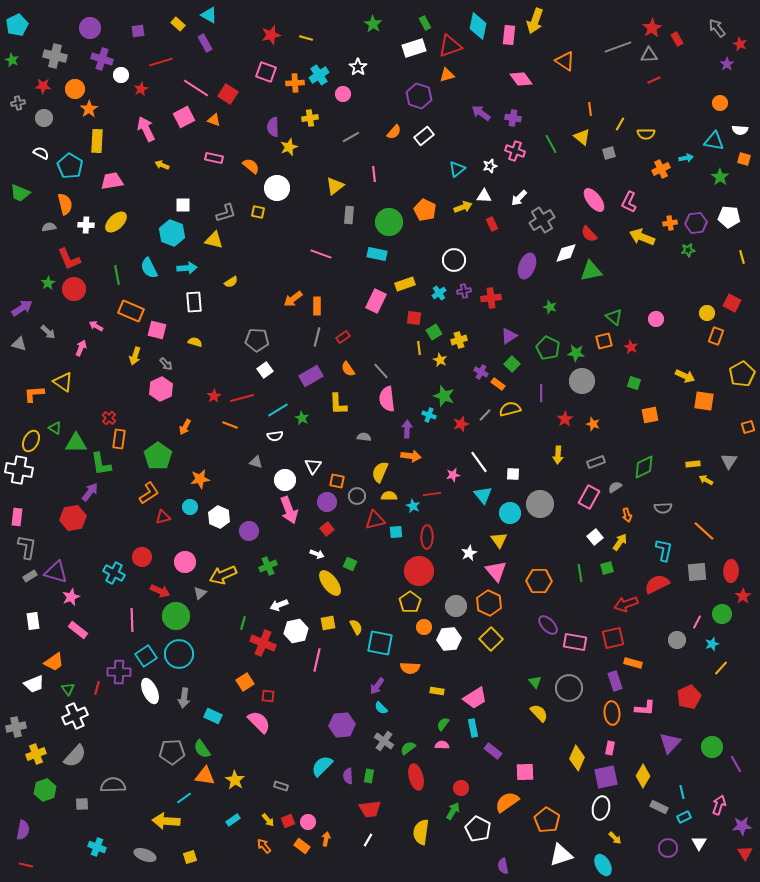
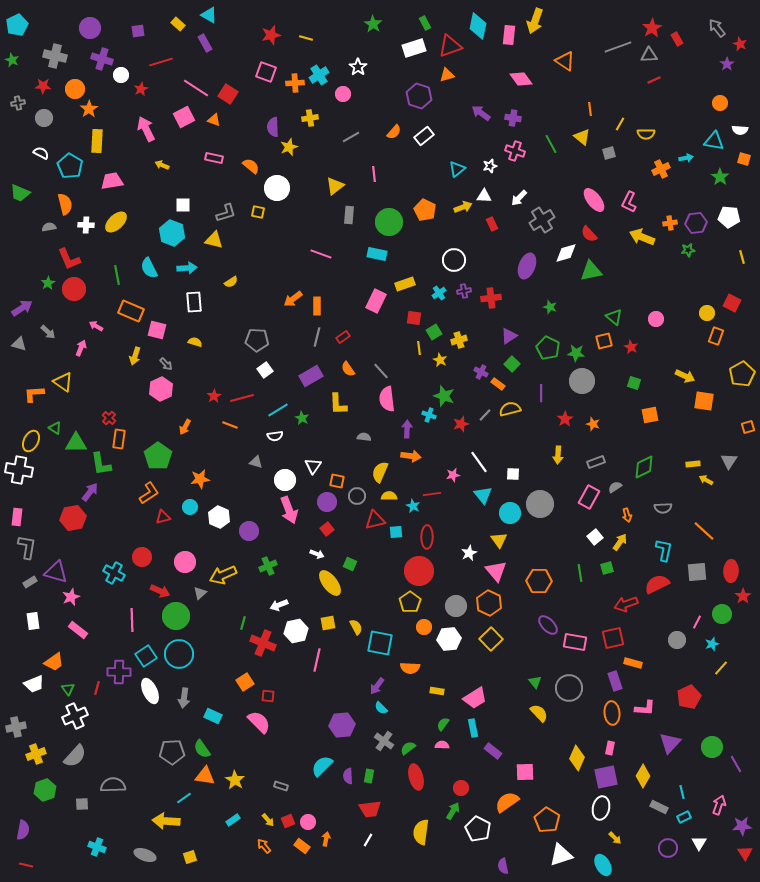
gray rectangle at (30, 576): moved 6 px down
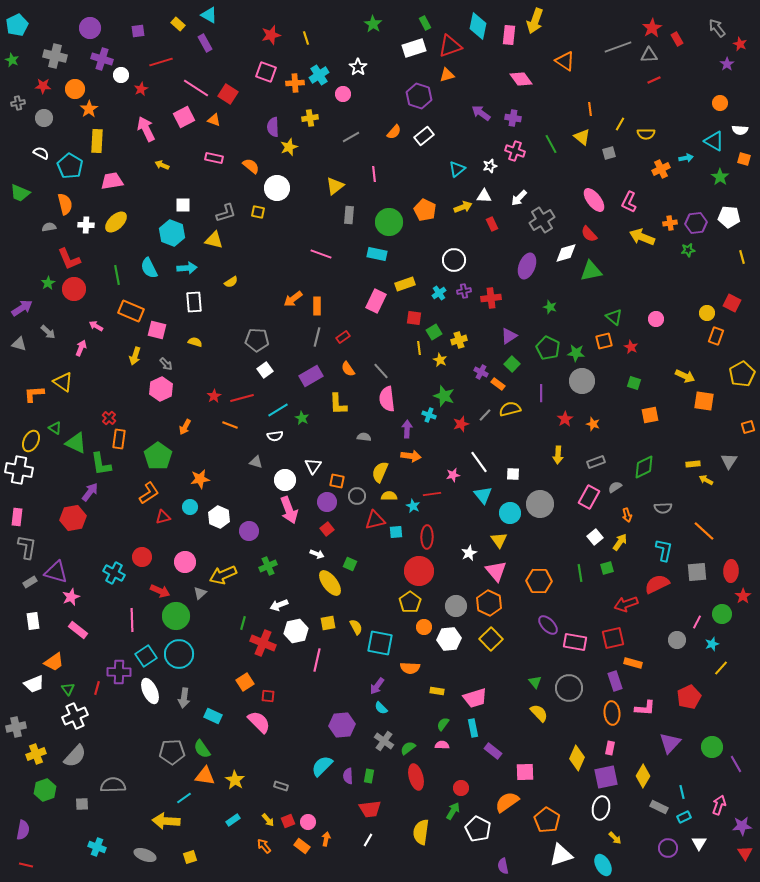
yellow line at (306, 38): rotated 56 degrees clockwise
cyan triangle at (714, 141): rotated 20 degrees clockwise
green triangle at (76, 443): rotated 25 degrees clockwise
pink trapezoid at (475, 698): rotated 15 degrees clockwise
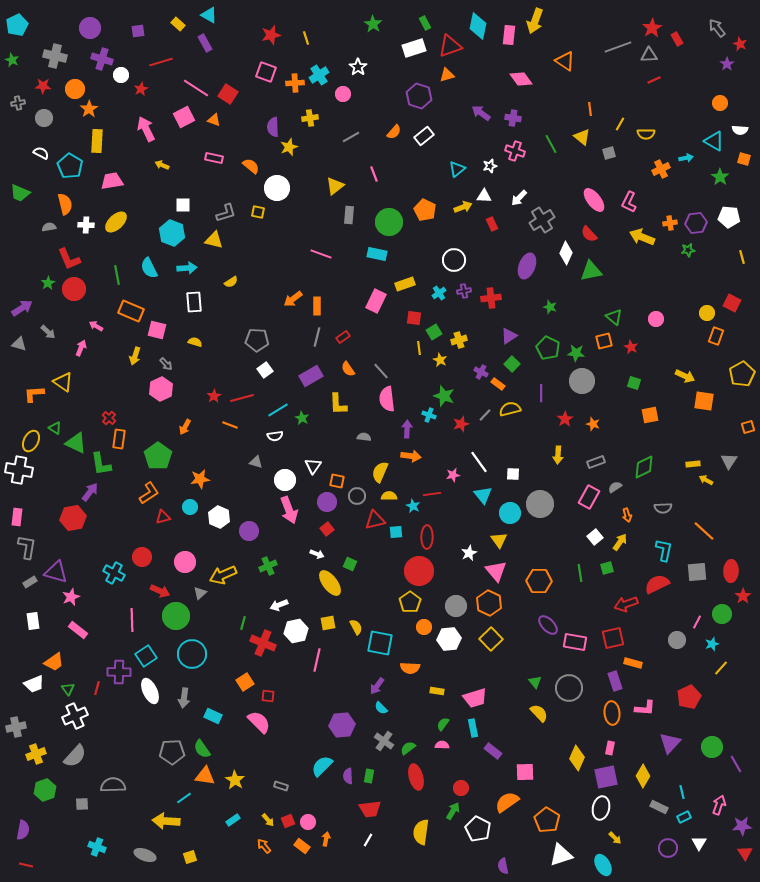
pink line at (374, 174): rotated 14 degrees counterclockwise
white diamond at (566, 253): rotated 50 degrees counterclockwise
cyan circle at (179, 654): moved 13 px right
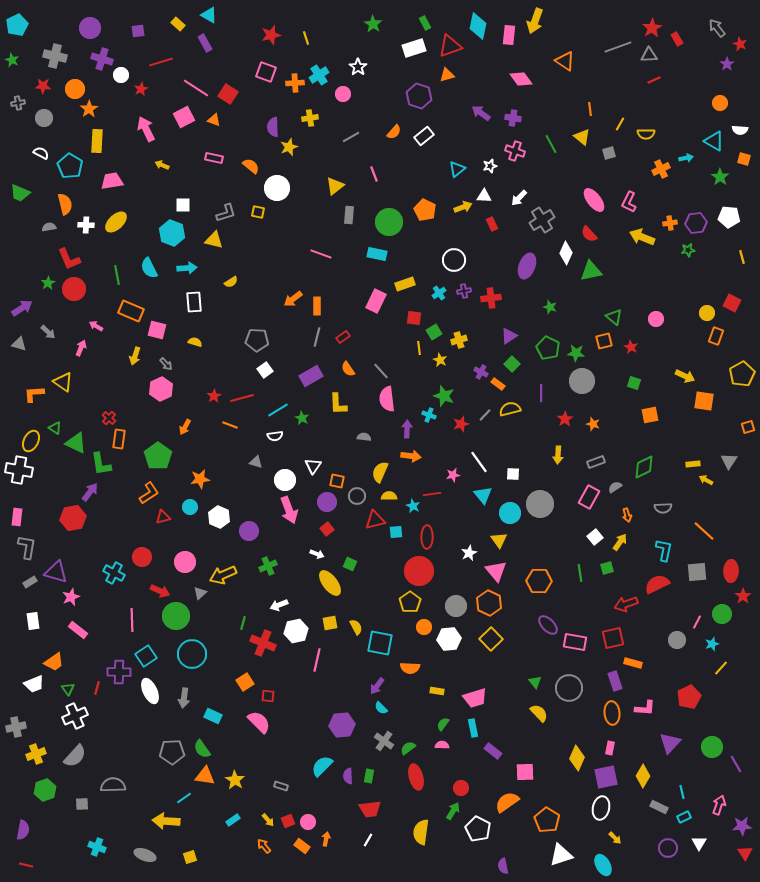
yellow square at (328, 623): moved 2 px right
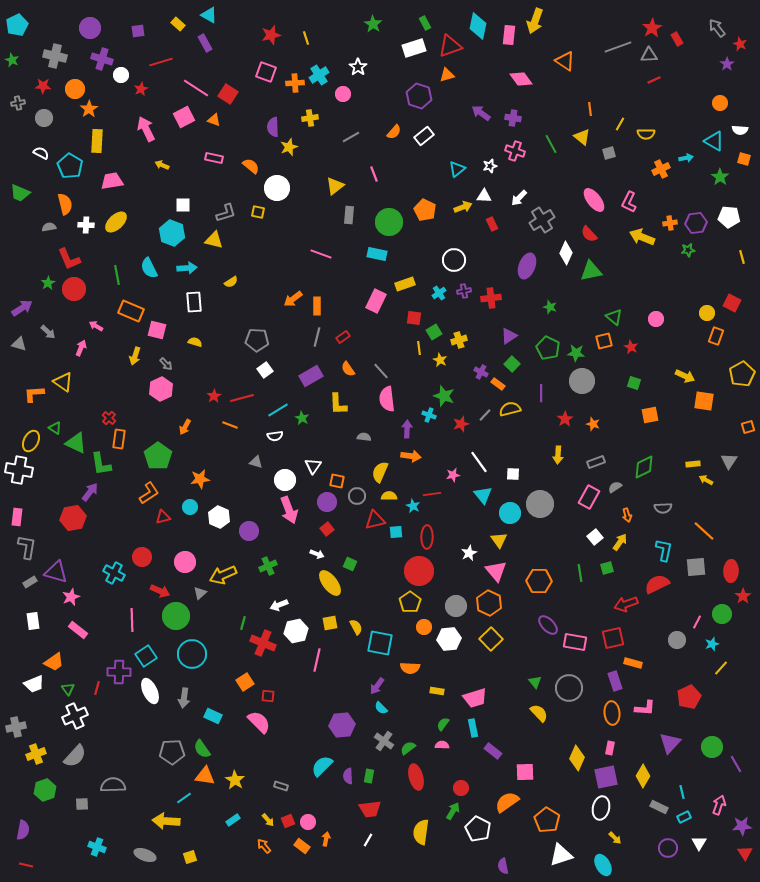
gray square at (697, 572): moved 1 px left, 5 px up
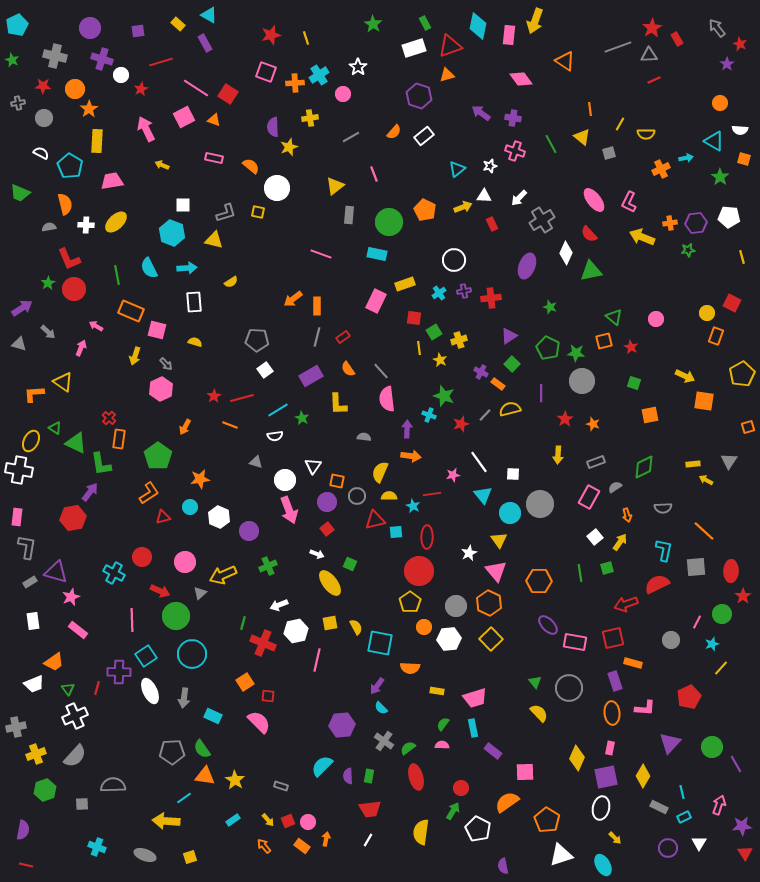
gray circle at (677, 640): moved 6 px left
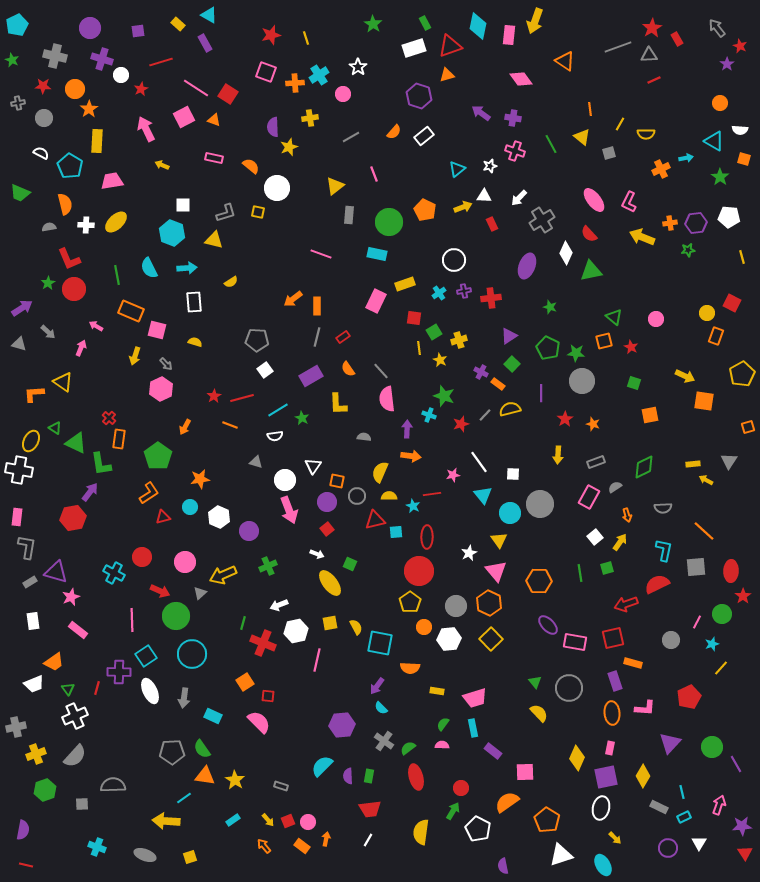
red star at (740, 44): moved 2 px down
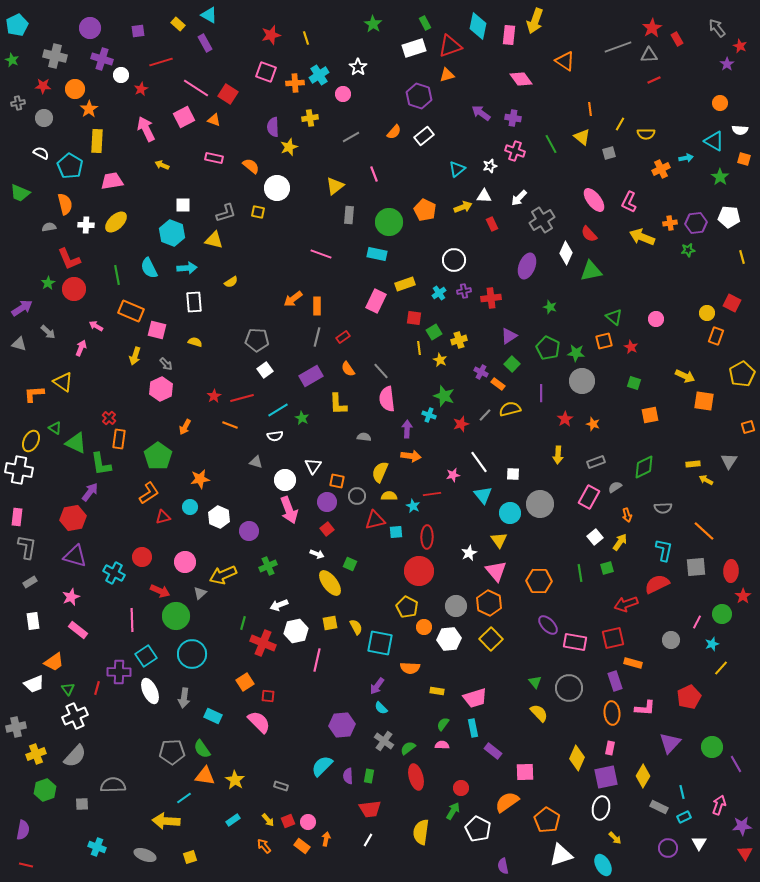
purple triangle at (56, 572): moved 19 px right, 16 px up
yellow pentagon at (410, 602): moved 3 px left, 5 px down; rotated 10 degrees counterclockwise
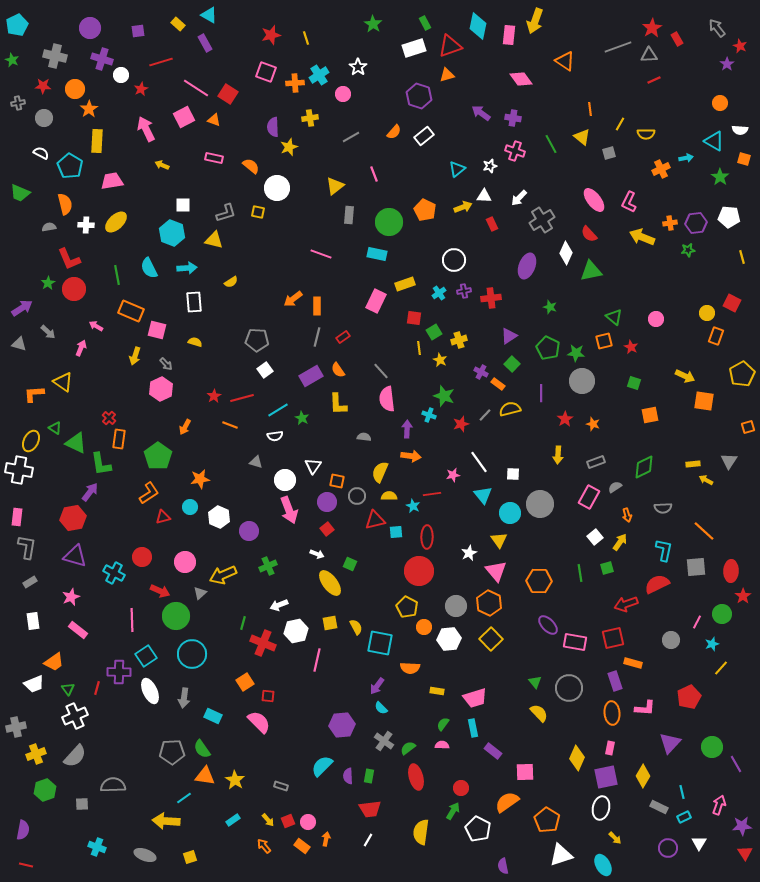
orange semicircle at (348, 369): moved 10 px left, 1 px down
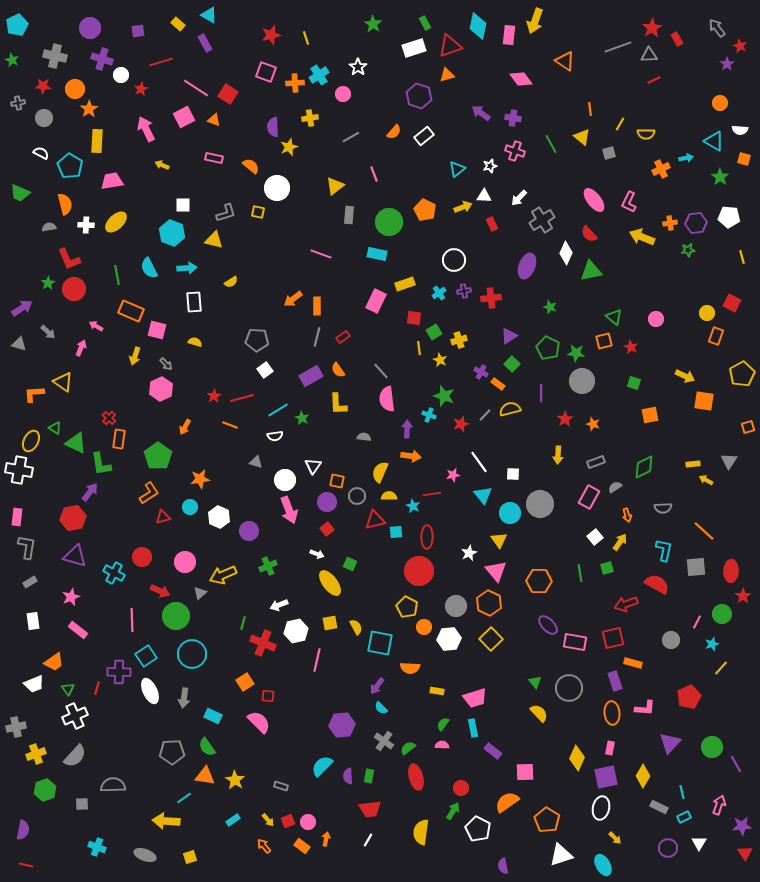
red semicircle at (657, 584): rotated 55 degrees clockwise
green semicircle at (202, 749): moved 5 px right, 2 px up
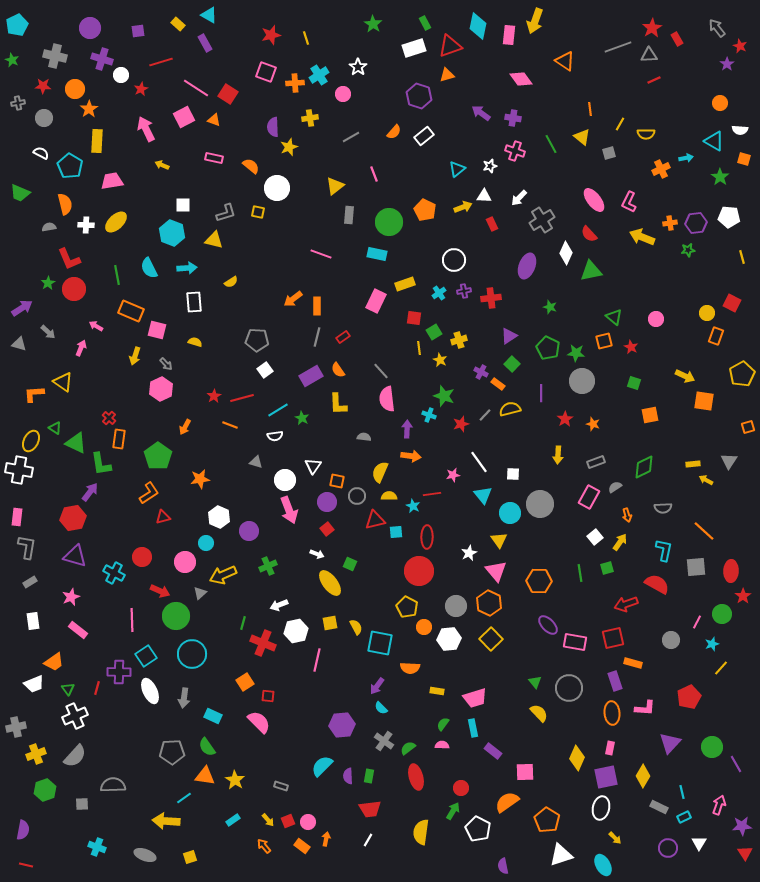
cyan circle at (190, 507): moved 16 px right, 36 px down
